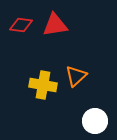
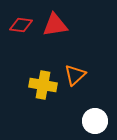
orange triangle: moved 1 px left, 1 px up
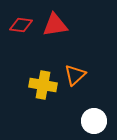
white circle: moved 1 px left
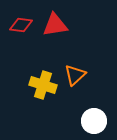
yellow cross: rotated 8 degrees clockwise
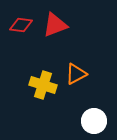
red triangle: rotated 12 degrees counterclockwise
orange triangle: moved 1 px right, 1 px up; rotated 15 degrees clockwise
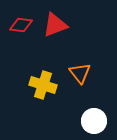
orange triangle: moved 4 px right, 1 px up; rotated 40 degrees counterclockwise
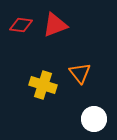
white circle: moved 2 px up
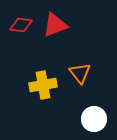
yellow cross: rotated 28 degrees counterclockwise
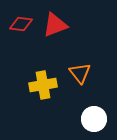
red diamond: moved 1 px up
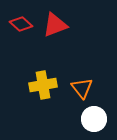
red diamond: rotated 35 degrees clockwise
orange triangle: moved 2 px right, 15 px down
